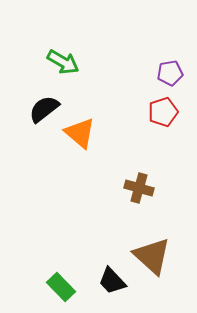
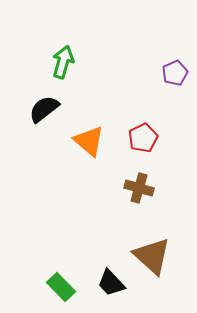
green arrow: rotated 104 degrees counterclockwise
purple pentagon: moved 5 px right; rotated 15 degrees counterclockwise
red pentagon: moved 20 px left, 26 px down; rotated 8 degrees counterclockwise
orange triangle: moved 9 px right, 8 px down
black trapezoid: moved 1 px left, 2 px down
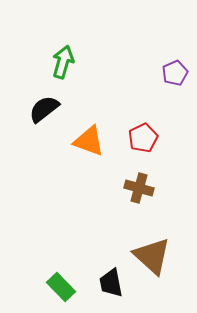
orange triangle: rotated 20 degrees counterclockwise
black trapezoid: rotated 32 degrees clockwise
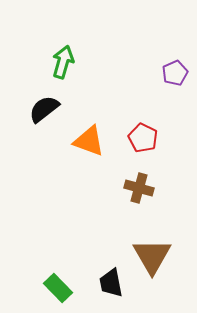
red pentagon: rotated 20 degrees counterclockwise
brown triangle: rotated 18 degrees clockwise
green rectangle: moved 3 px left, 1 px down
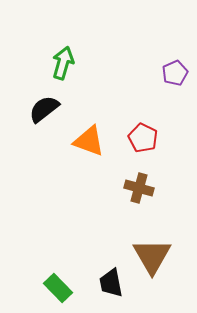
green arrow: moved 1 px down
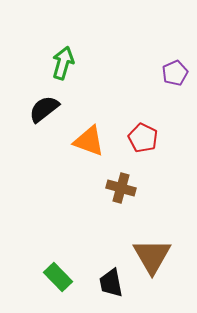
brown cross: moved 18 px left
green rectangle: moved 11 px up
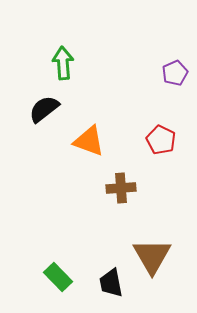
green arrow: rotated 20 degrees counterclockwise
red pentagon: moved 18 px right, 2 px down
brown cross: rotated 20 degrees counterclockwise
